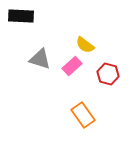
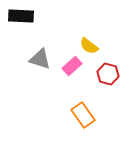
yellow semicircle: moved 4 px right, 1 px down
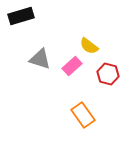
black rectangle: rotated 20 degrees counterclockwise
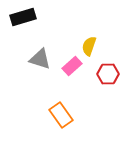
black rectangle: moved 2 px right, 1 px down
yellow semicircle: rotated 72 degrees clockwise
red hexagon: rotated 15 degrees counterclockwise
orange rectangle: moved 22 px left
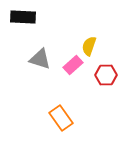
black rectangle: rotated 20 degrees clockwise
pink rectangle: moved 1 px right, 1 px up
red hexagon: moved 2 px left, 1 px down
orange rectangle: moved 3 px down
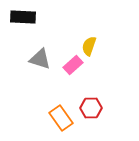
red hexagon: moved 15 px left, 33 px down
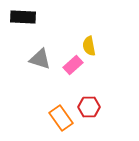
yellow semicircle: rotated 30 degrees counterclockwise
red hexagon: moved 2 px left, 1 px up
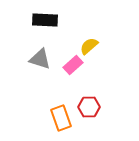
black rectangle: moved 22 px right, 3 px down
yellow semicircle: rotated 60 degrees clockwise
orange rectangle: rotated 15 degrees clockwise
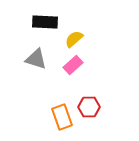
black rectangle: moved 2 px down
yellow semicircle: moved 15 px left, 7 px up
gray triangle: moved 4 px left
orange rectangle: moved 1 px right, 1 px up
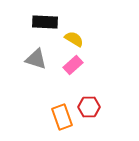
yellow semicircle: rotated 72 degrees clockwise
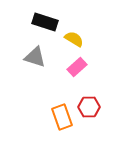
black rectangle: rotated 15 degrees clockwise
gray triangle: moved 1 px left, 2 px up
pink rectangle: moved 4 px right, 2 px down
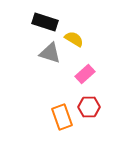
gray triangle: moved 15 px right, 4 px up
pink rectangle: moved 8 px right, 7 px down
